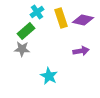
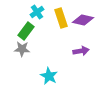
green rectangle: rotated 12 degrees counterclockwise
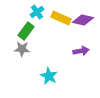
yellow rectangle: rotated 48 degrees counterclockwise
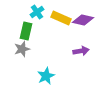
green rectangle: rotated 24 degrees counterclockwise
gray star: rotated 21 degrees counterclockwise
cyan star: moved 3 px left; rotated 18 degrees clockwise
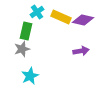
yellow rectangle: moved 1 px up
cyan star: moved 16 px left
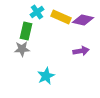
gray star: rotated 14 degrees clockwise
cyan star: moved 16 px right
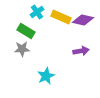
green rectangle: rotated 72 degrees counterclockwise
